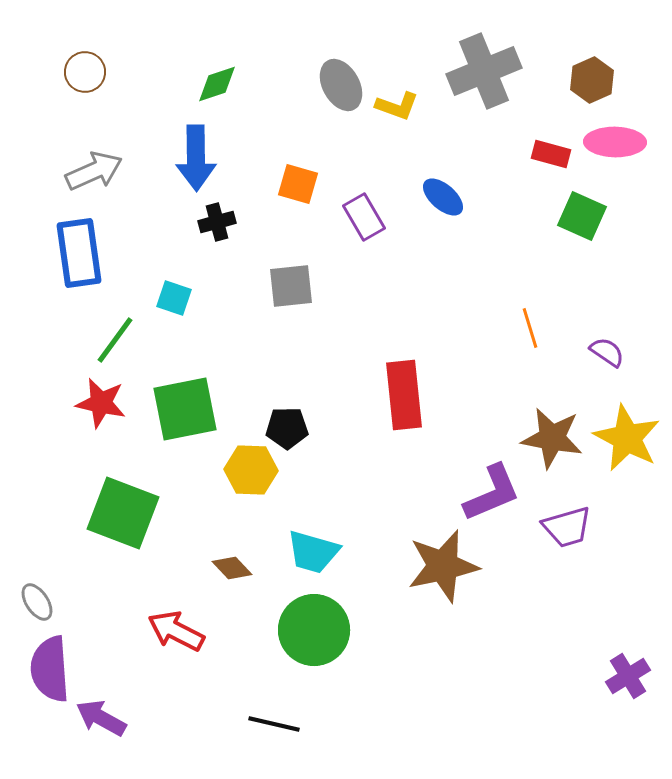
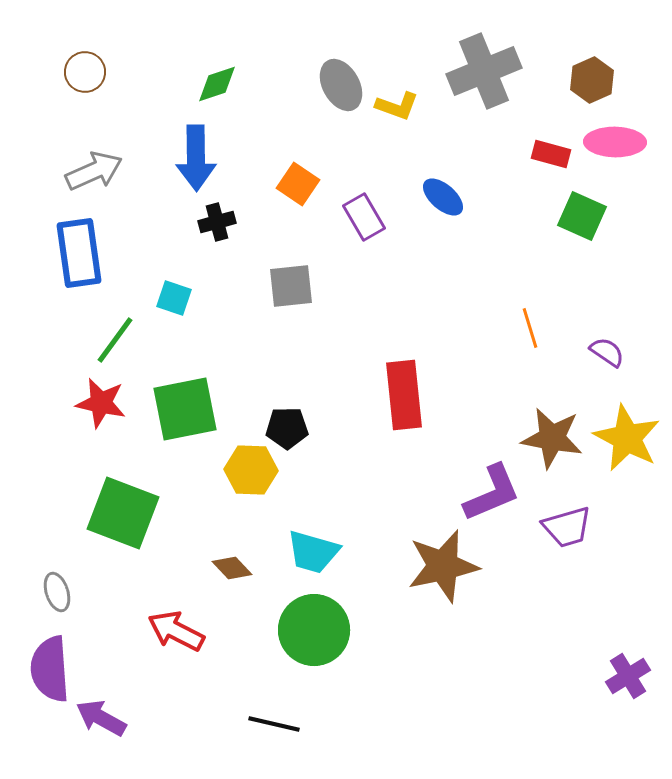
orange square at (298, 184): rotated 18 degrees clockwise
gray ellipse at (37, 602): moved 20 px right, 10 px up; rotated 15 degrees clockwise
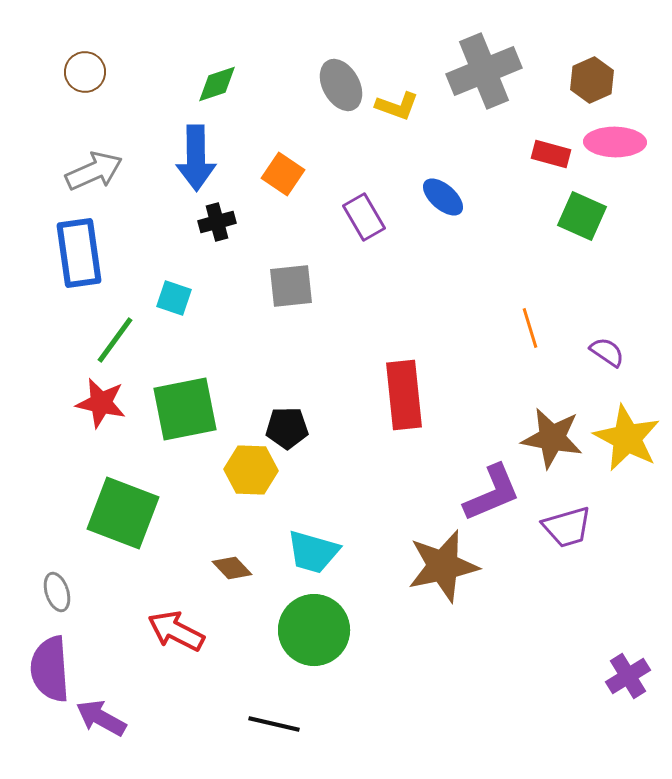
orange square at (298, 184): moved 15 px left, 10 px up
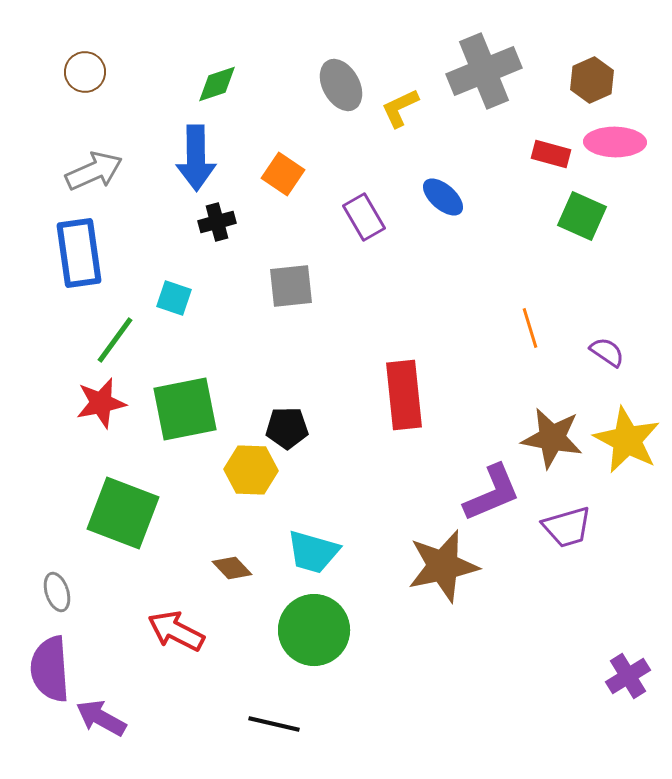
yellow L-shape at (397, 106): moved 3 px right, 2 px down; rotated 135 degrees clockwise
red star at (101, 403): rotated 24 degrees counterclockwise
yellow star at (627, 438): moved 2 px down
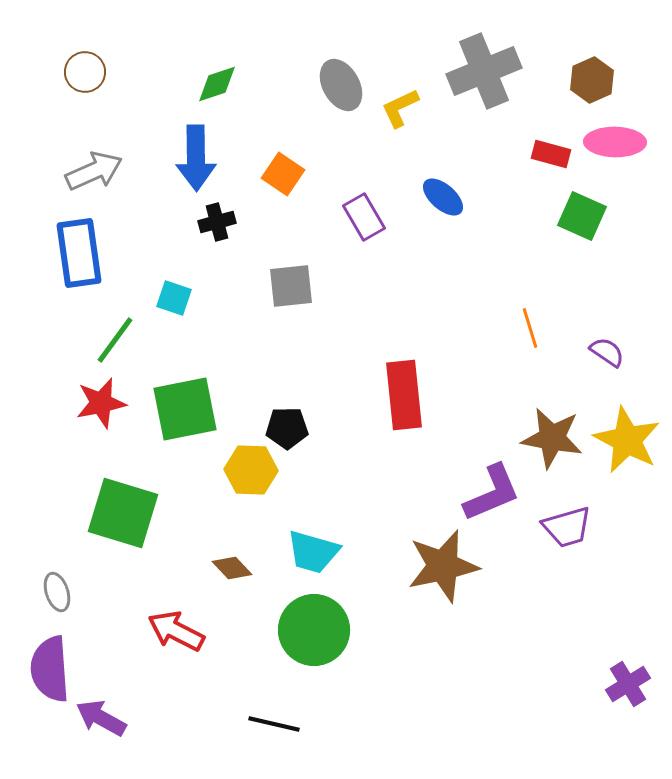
green square at (123, 513): rotated 4 degrees counterclockwise
purple cross at (628, 676): moved 8 px down
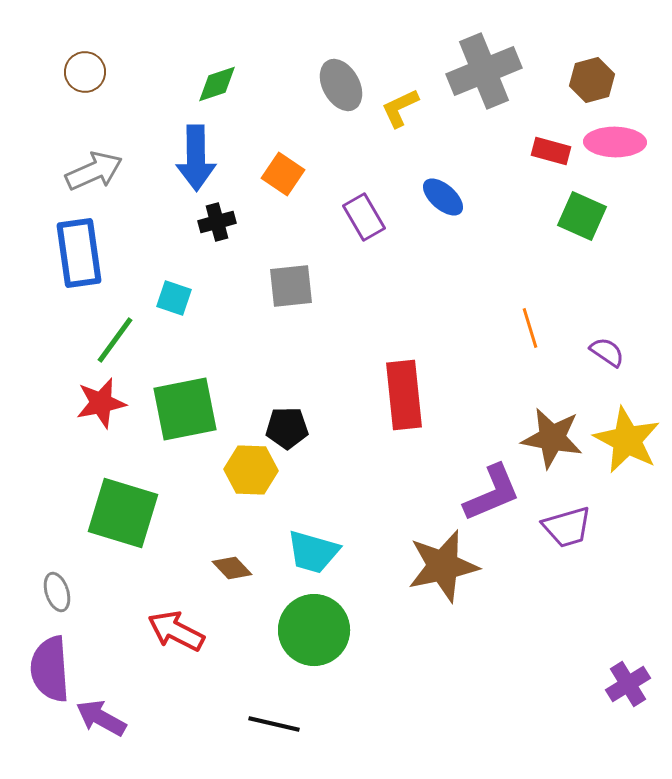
brown hexagon at (592, 80): rotated 9 degrees clockwise
red rectangle at (551, 154): moved 3 px up
